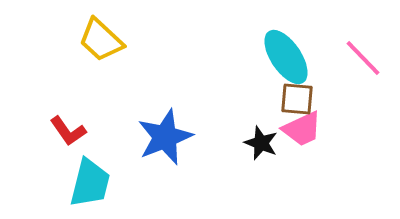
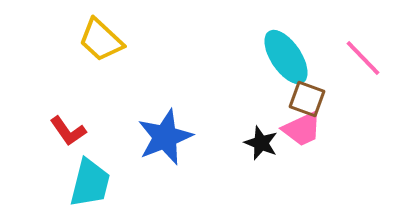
brown square: moved 10 px right; rotated 15 degrees clockwise
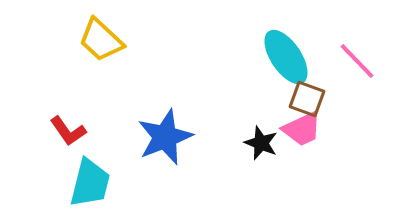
pink line: moved 6 px left, 3 px down
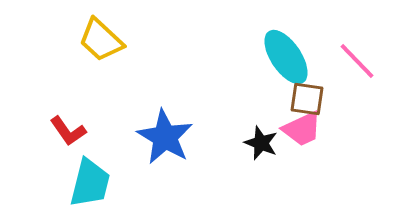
brown square: rotated 12 degrees counterclockwise
blue star: rotated 20 degrees counterclockwise
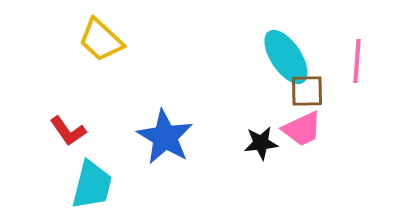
pink line: rotated 48 degrees clockwise
brown square: moved 8 px up; rotated 9 degrees counterclockwise
black star: rotated 28 degrees counterclockwise
cyan trapezoid: moved 2 px right, 2 px down
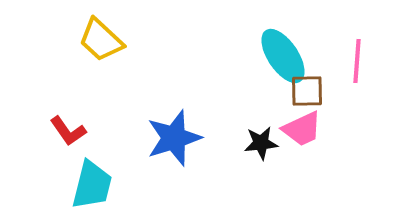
cyan ellipse: moved 3 px left, 1 px up
blue star: moved 9 px right, 1 px down; rotated 24 degrees clockwise
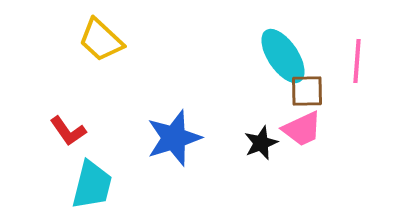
black star: rotated 16 degrees counterclockwise
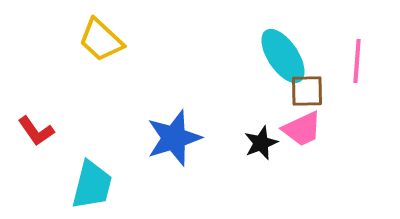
red L-shape: moved 32 px left
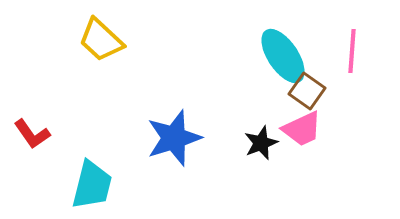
pink line: moved 5 px left, 10 px up
brown square: rotated 36 degrees clockwise
red L-shape: moved 4 px left, 3 px down
